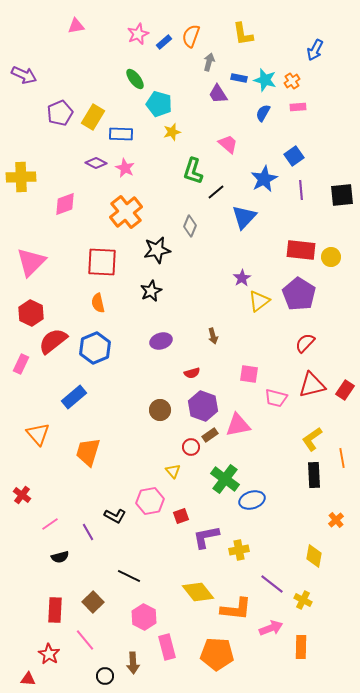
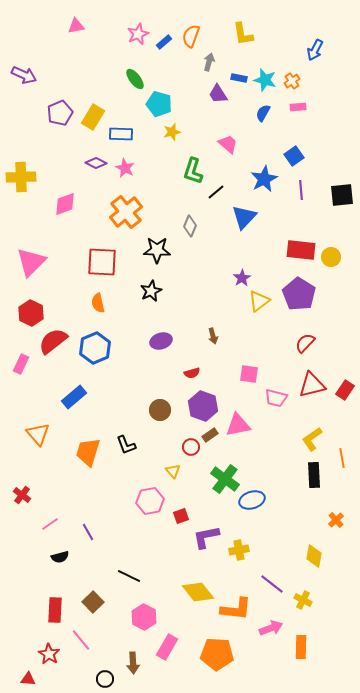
black star at (157, 250): rotated 12 degrees clockwise
black L-shape at (115, 516): moved 11 px right, 71 px up; rotated 40 degrees clockwise
pink line at (85, 640): moved 4 px left
pink rectangle at (167, 647): rotated 45 degrees clockwise
black circle at (105, 676): moved 3 px down
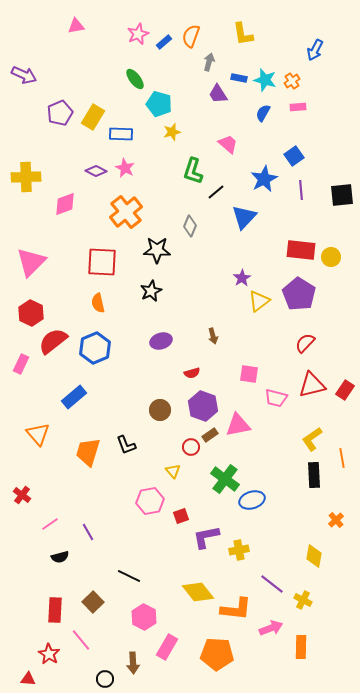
purple diamond at (96, 163): moved 8 px down
yellow cross at (21, 177): moved 5 px right
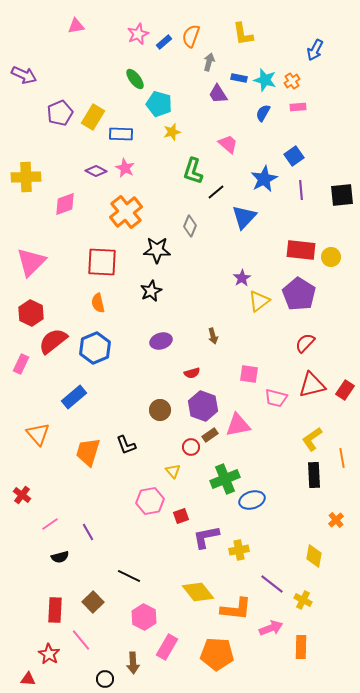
green cross at (225, 479): rotated 32 degrees clockwise
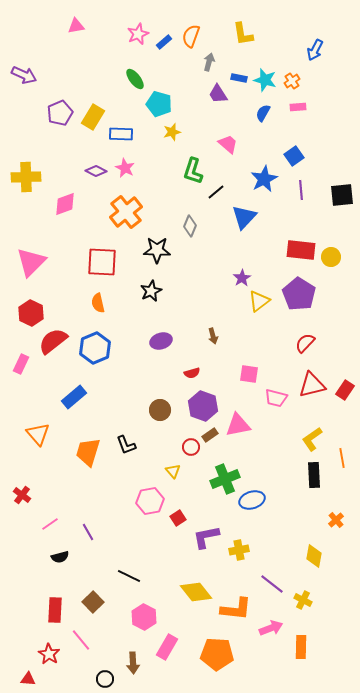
red square at (181, 516): moved 3 px left, 2 px down; rotated 14 degrees counterclockwise
yellow diamond at (198, 592): moved 2 px left
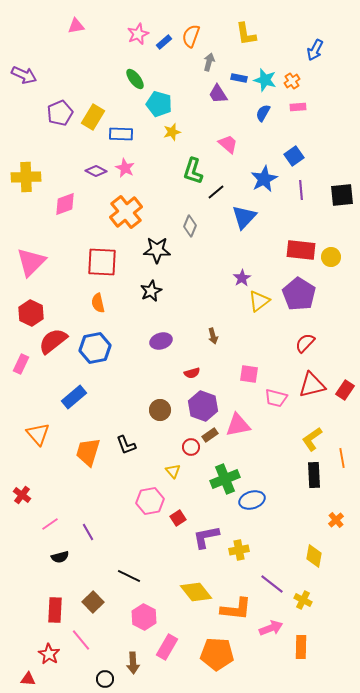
yellow L-shape at (243, 34): moved 3 px right
blue hexagon at (95, 348): rotated 12 degrees clockwise
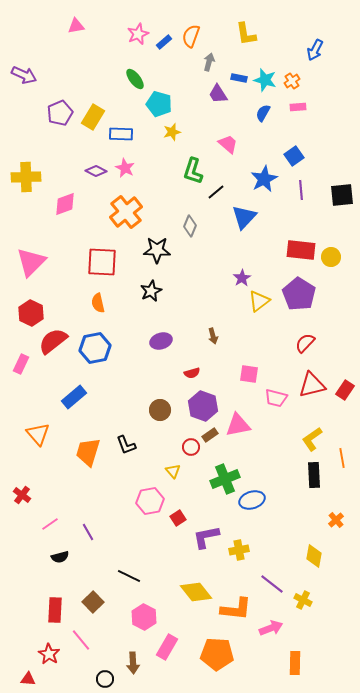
orange rectangle at (301, 647): moved 6 px left, 16 px down
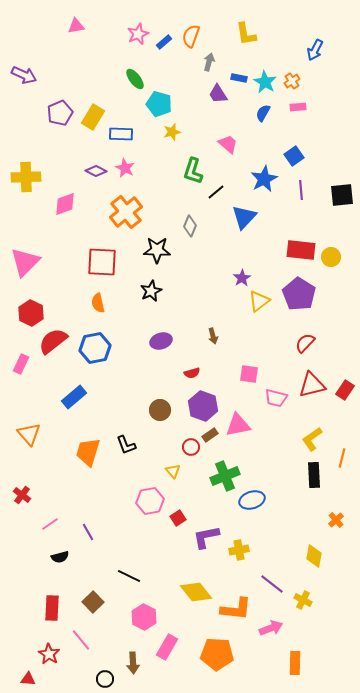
cyan star at (265, 80): moved 2 px down; rotated 15 degrees clockwise
pink triangle at (31, 262): moved 6 px left
orange triangle at (38, 434): moved 9 px left
orange line at (342, 458): rotated 24 degrees clockwise
green cross at (225, 479): moved 3 px up
red rectangle at (55, 610): moved 3 px left, 2 px up
